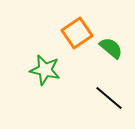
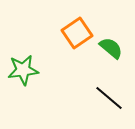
green star: moved 22 px left; rotated 20 degrees counterclockwise
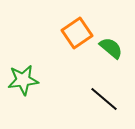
green star: moved 10 px down
black line: moved 5 px left, 1 px down
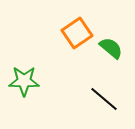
green star: moved 1 px right, 1 px down; rotated 8 degrees clockwise
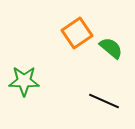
black line: moved 2 px down; rotated 16 degrees counterclockwise
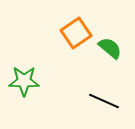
orange square: moved 1 px left
green semicircle: moved 1 px left
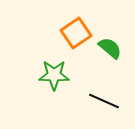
green star: moved 30 px right, 6 px up
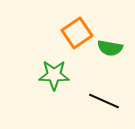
orange square: moved 1 px right
green semicircle: rotated 150 degrees clockwise
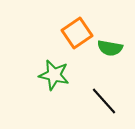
green star: rotated 12 degrees clockwise
black line: rotated 24 degrees clockwise
